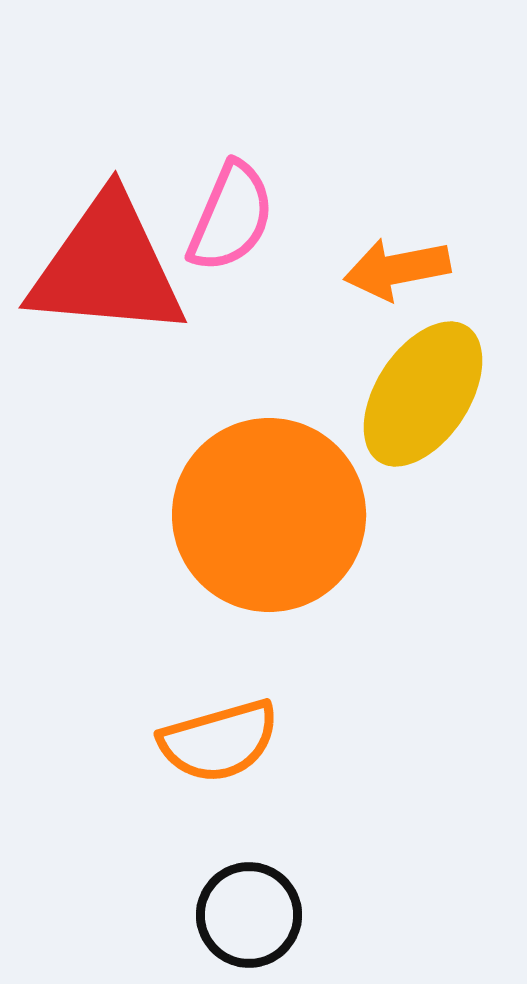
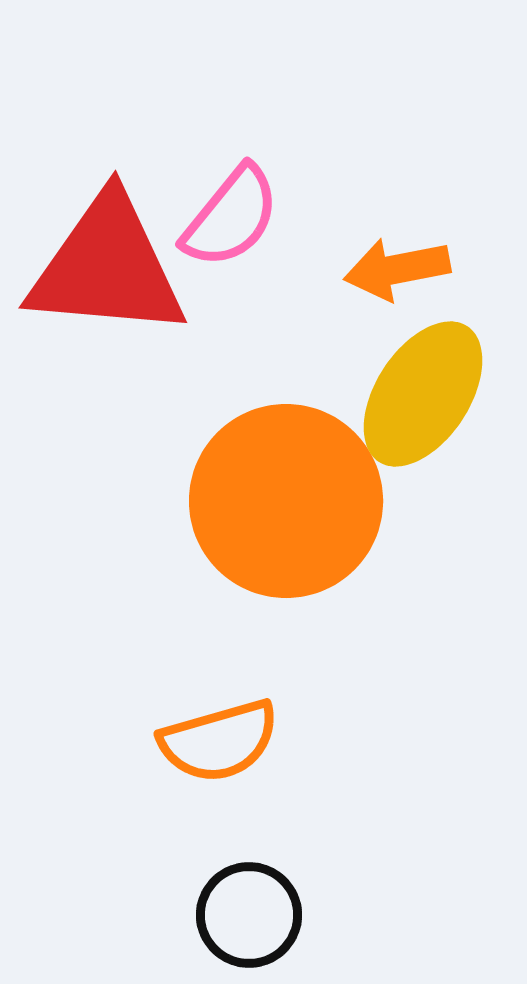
pink semicircle: rotated 16 degrees clockwise
orange circle: moved 17 px right, 14 px up
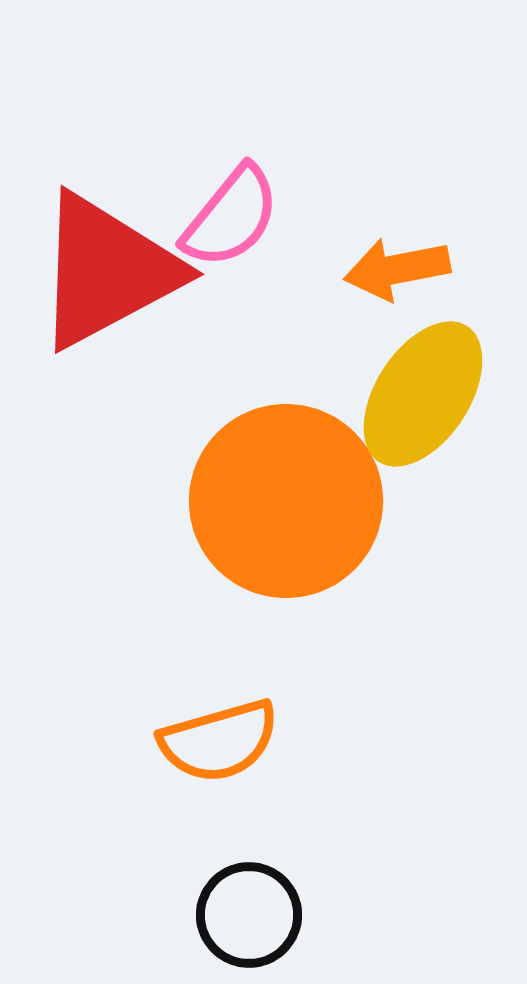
red triangle: moved 4 px down; rotated 33 degrees counterclockwise
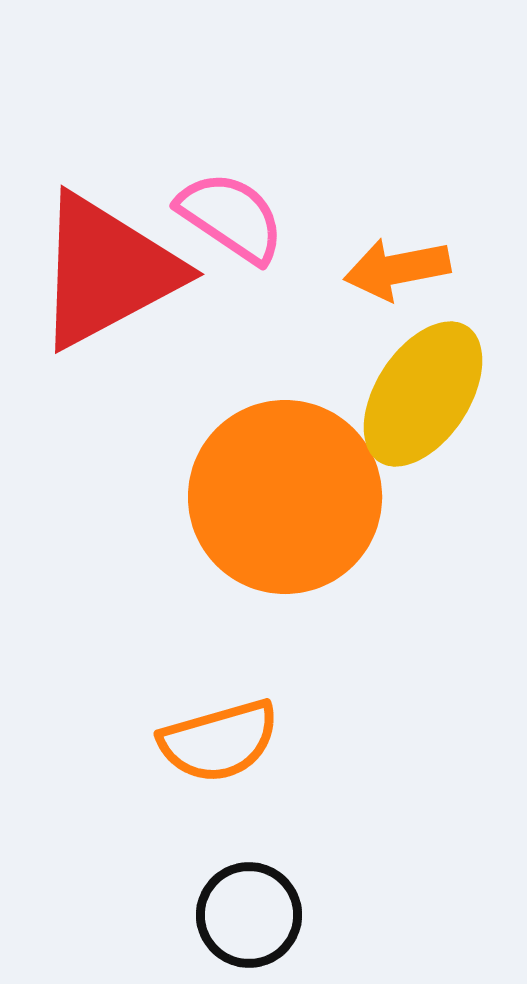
pink semicircle: rotated 95 degrees counterclockwise
orange circle: moved 1 px left, 4 px up
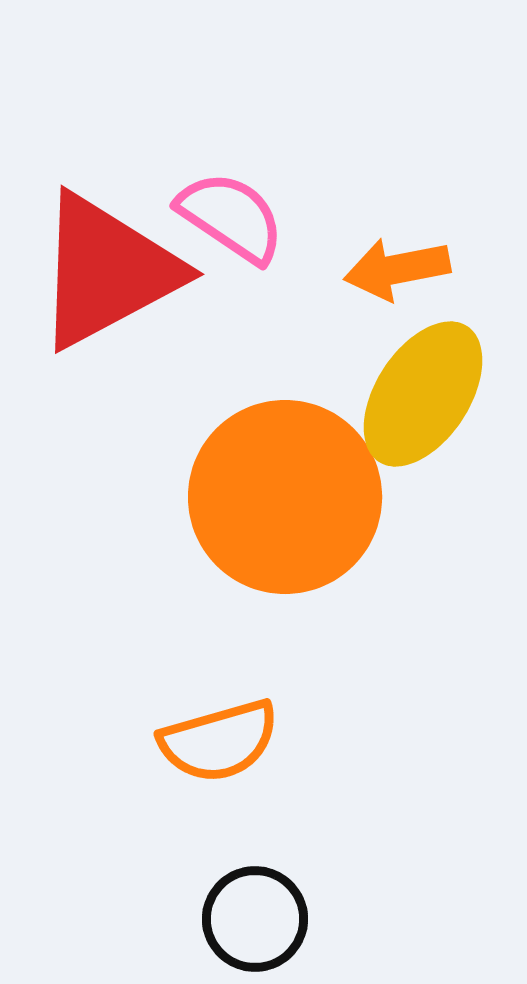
black circle: moved 6 px right, 4 px down
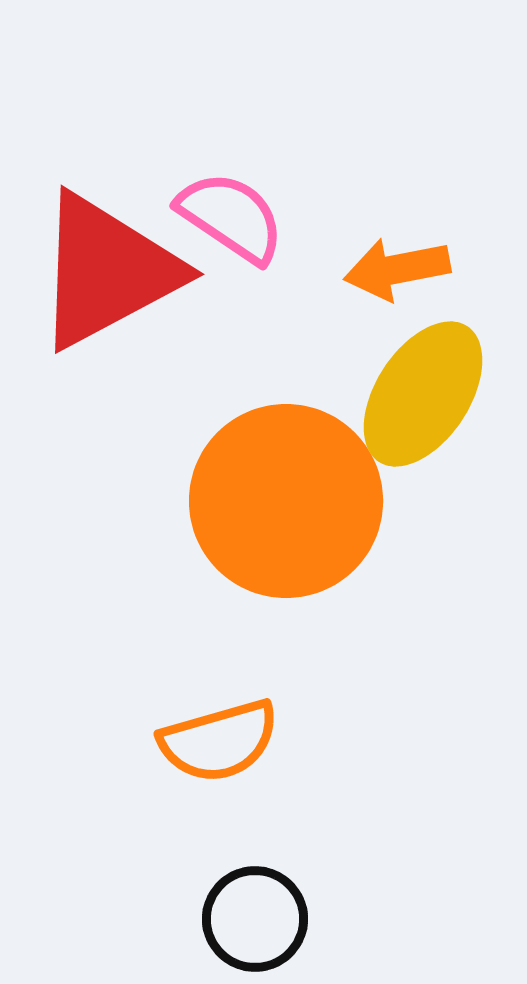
orange circle: moved 1 px right, 4 px down
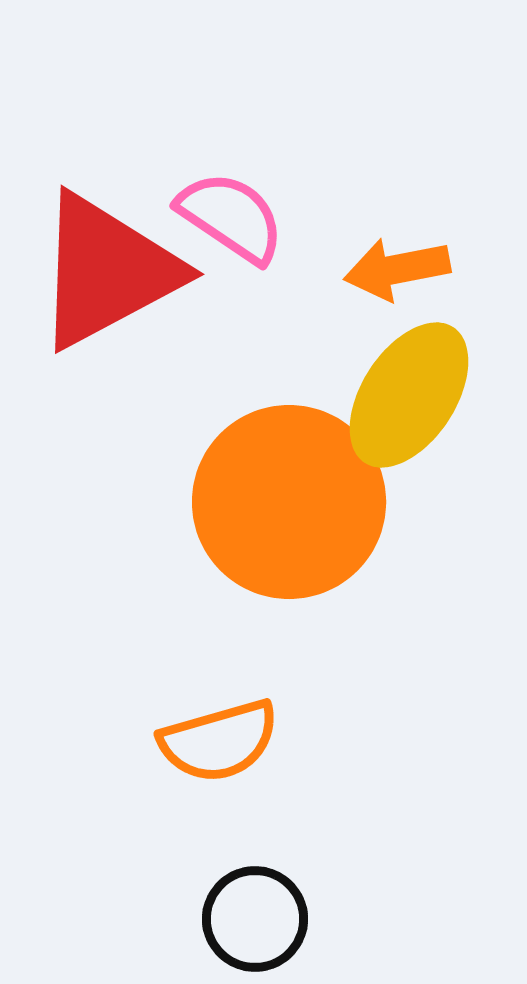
yellow ellipse: moved 14 px left, 1 px down
orange circle: moved 3 px right, 1 px down
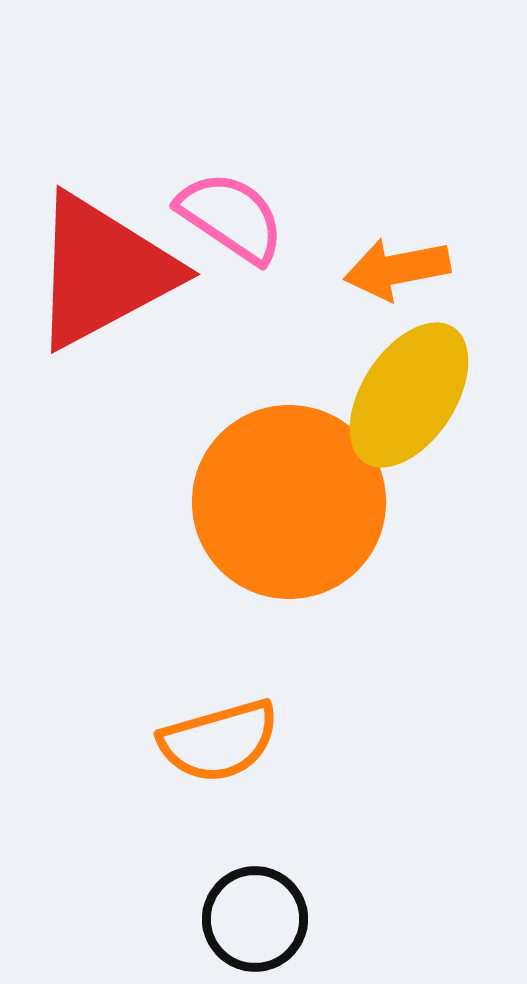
red triangle: moved 4 px left
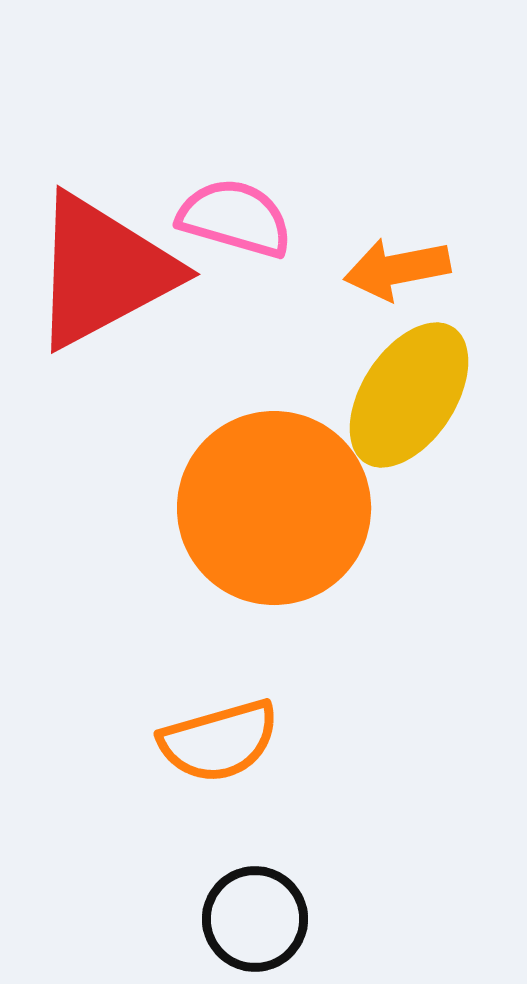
pink semicircle: moved 4 px right, 1 px down; rotated 18 degrees counterclockwise
orange circle: moved 15 px left, 6 px down
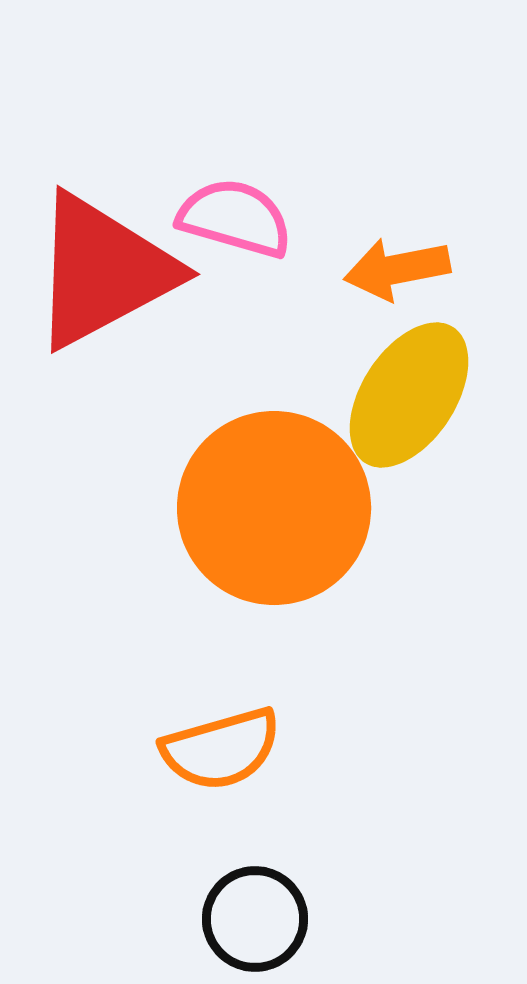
orange semicircle: moved 2 px right, 8 px down
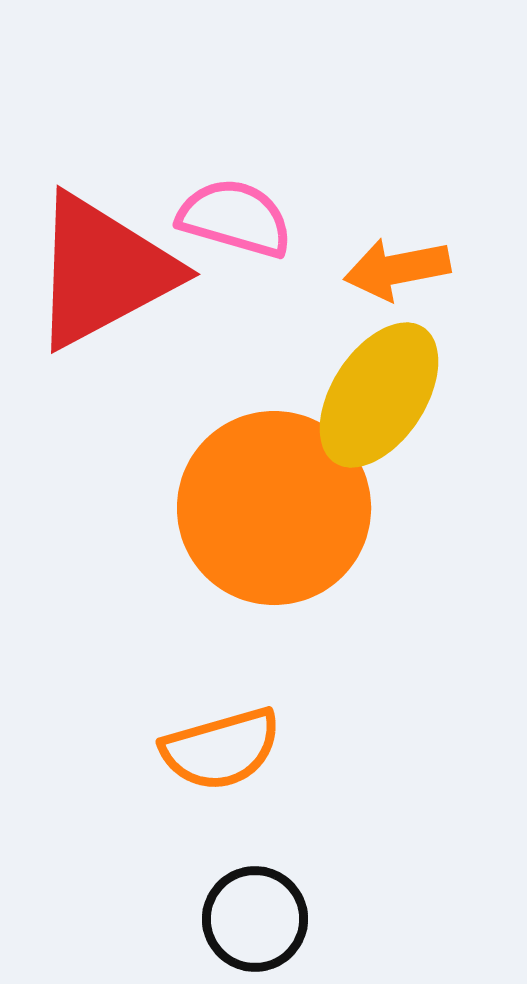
yellow ellipse: moved 30 px left
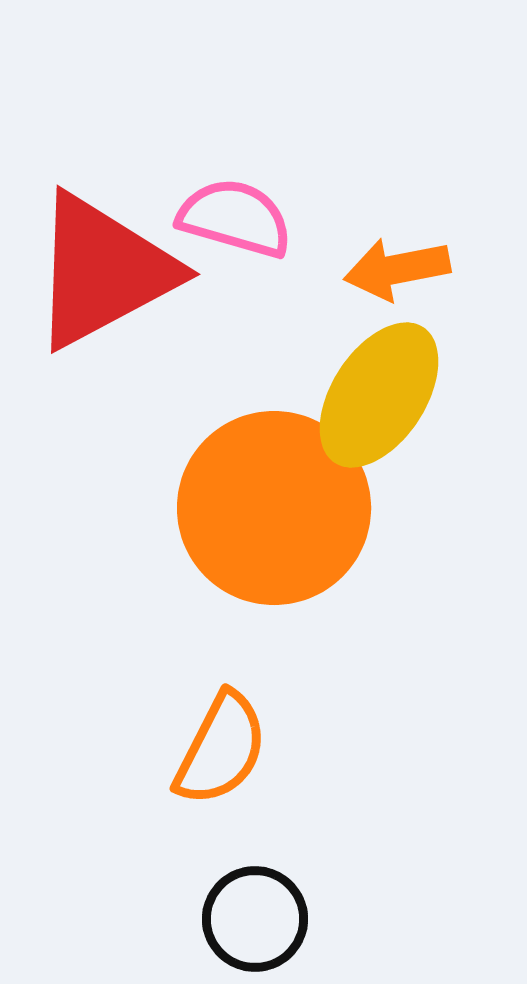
orange semicircle: rotated 47 degrees counterclockwise
